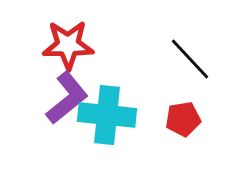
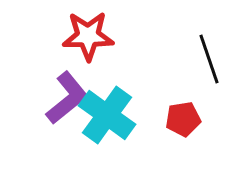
red star: moved 20 px right, 9 px up
black line: moved 19 px right; rotated 24 degrees clockwise
cyan cross: rotated 30 degrees clockwise
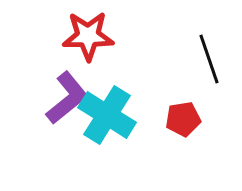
cyan cross: rotated 4 degrees counterclockwise
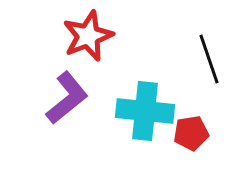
red star: rotated 21 degrees counterclockwise
cyan cross: moved 38 px right, 4 px up; rotated 26 degrees counterclockwise
red pentagon: moved 8 px right, 14 px down
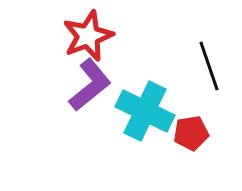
black line: moved 7 px down
purple L-shape: moved 23 px right, 13 px up
cyan cross: rotated 20 degrees clockwise
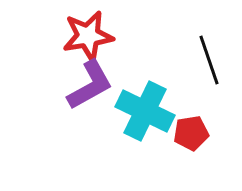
red star: rotated 12 degrees clockwise
black line: moved 6 px up
purple L-shape: rotated 10 degrees clockwise
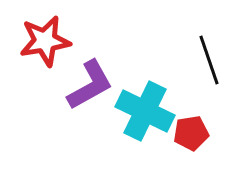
red star: moved 43 px left, 5 px down
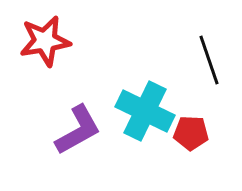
purple L-shape: moved 12 px left, 45 px down
red pentagon: rotated 12 degrees clockwise
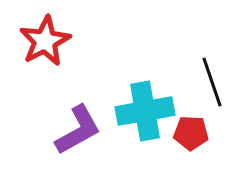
red star: rotated 18 degrees counterclockwise
black line: moved 3 px right, 22 px down
cyan cross: rotated 36 degrees counterclockwise
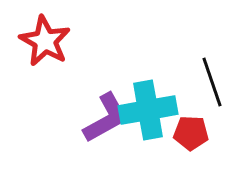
red star: rotated 15 degrees counterclockwise
cyan cross: moved 3 px right, 1 px up
purple L-shape: moved 28 px right, 12 px up
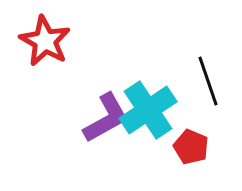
black line: moved 4 px left, 1 px up
cyan cross: rotated 24 degrees counterclockwise
red pentagon: moved 14 px down; rotated 20 degrees clockwise
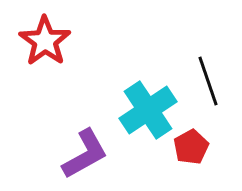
red star: rotated 6 degrees clockwise
purple L-shape: moved 21 px left, 36 px down
red pentagon: rotated 20 degrees clockwise
